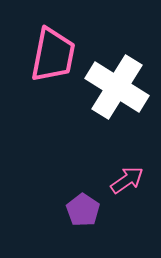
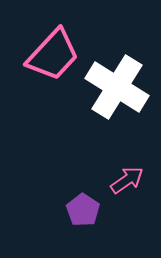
pink trapezoid: rotated 32 degrees clockwise
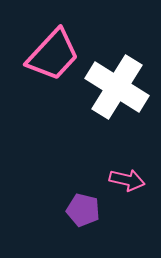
pink arrow: rotated 48 degrees clockwise
purple pentagon: rotated 20 degrees counterclockwise
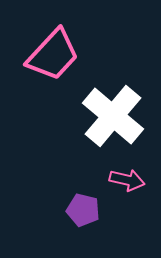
white cross: moved 4 px left, 29 px down; rotated 8 degrees clockwise
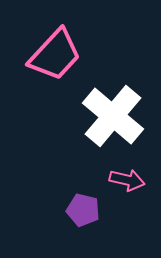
pink trapezoid: moved 2 px right
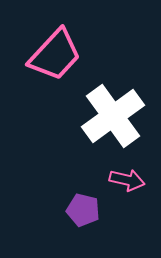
white cross: rotated 14 degrees clockwise
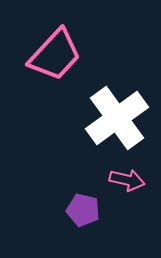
white cross: moved 4 px right, 2 px down
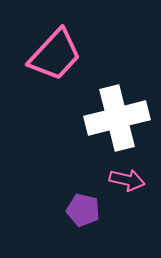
white cross: rotated 22 degrees clockwise
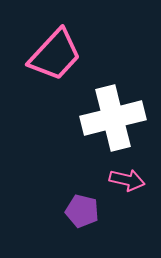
white cross: moved 4 px left
purple pentagon: moved 1 px left, 1 px down
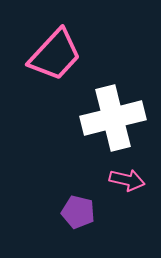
purple pentagon: moved 4 px left, 1 px down
